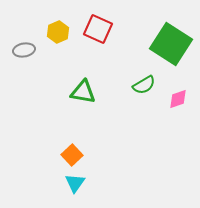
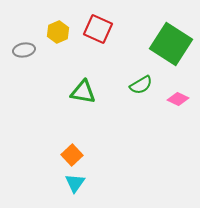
green semicircle: moved 3 px left
pink diamond: rotated 45 degrees clockwise
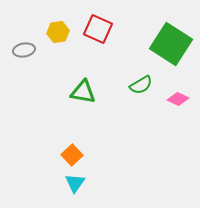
yellow hexagon: rotated 15 degrees clockwise
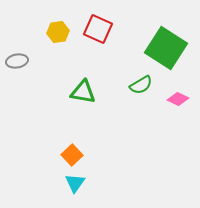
green square: moved 5 px left, 4 px down
gray ellipse: moved 7 px left, 11 px down
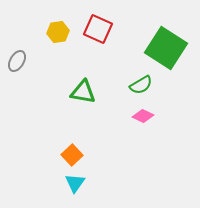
gray ellipse: rotated 50 degrees counterclockwise
pink diamond: moved 35 px left, 17 px down
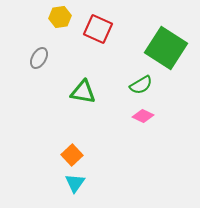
yellow hexagon: moved 2 px right, 15 px up
gray ellipse: moved 22 px right, 3 px up
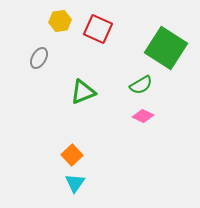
yellow hexagon: moved 4 px down
green triangle: rotated 32 degrees counterclockwise
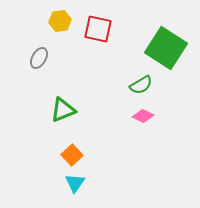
red square: rotated 12 degrees counterclockwise
green triangle: moved 20 px left, 18 px down
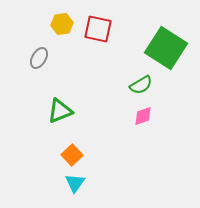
yellow hexagon: moved 2 px right, 3 px down
green triangle: moved 3 px left, 1 px down
pink diamond: rotated 45 degrees counterclockwise
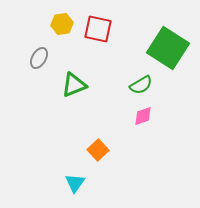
green square: moved 2 px right
green triangle: moved 14 px right, 26 px up
orange square: moved 26 px right, 5 px up
